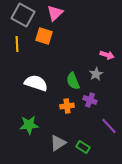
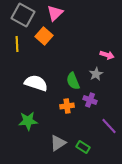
orange square: rotated 24 degrees clockwise
green star: moved 1 px left, 4 px up
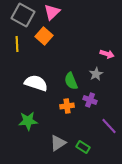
pink triangle: moved 3 px left, 1 px up
pink arrow: moved 1 px up
green semicircle: moved 2 px left
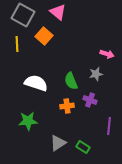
pink triangle: moved 6 px right; rotated 36 degrees counterclockwise
gray star: rotated 16 degrees clockwise
purple line: rotated 48 degrees clockwise
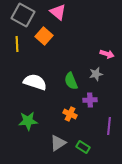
white semicircle: moved 1 px left, 1 px up
purple cross: rotated 24 degrees counterclockwise
orange cross: moved 3 px right, 8 px down; rotated 32 degrees clockwise
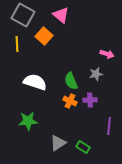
pink triangle: moved 3 px right, 3 px down
orange cross: moved 13 px up
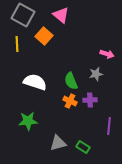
gray triangle: rotated 18 degrees clockwise
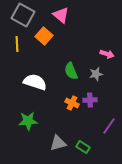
green semicircle: moved 10 px up
orange cross: moved 2 px right, 2 px down
purple line: rotated 30 degrees clockwise
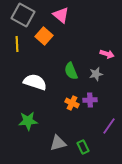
green rectangle: rotated 32 degrees clockwise
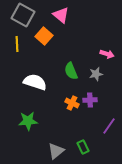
gray triangle: moved 2 px left, 8 px down; rotated 24 degrees counterclockwise
